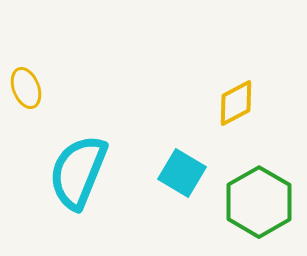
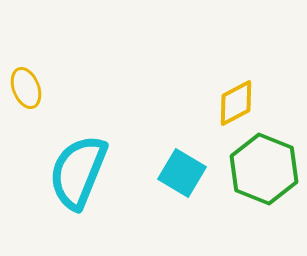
green hexagon: moved 5 px right, 33 px up; rotated 8 degrees counterclockwise
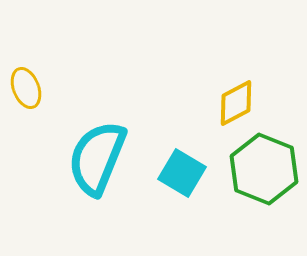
cyan semicircle: moved 19 px right, 14 px up
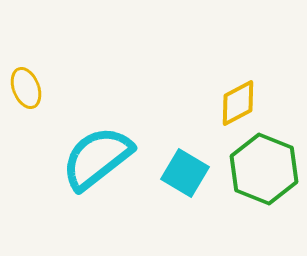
yellow diamond: moved 2 px right
cyan semicircle: rotated 30 degrees clockwise
cyan square: moved 3 px right
